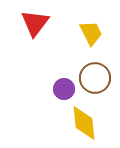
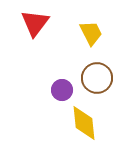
brown circle: moved 2 px right
purple circle: moved 2 px left, 1 px down
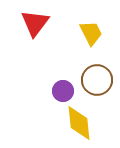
brown circle: moved 2 px down
purple circle: moved 1 px right, 1 px down
yellow diamond: moved 5 px left
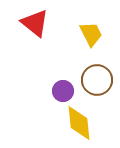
red triangle: rotated 28 degrees counterclockwise
yellow trapezoid: moved 1 px down
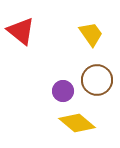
red triangle: moved 14 px left, 8 px down
yellow trapezoid: rotated 8 degrees counterclockwise
yellow diamond: moved 2 px left; rotated 45 degrees counterclockwise
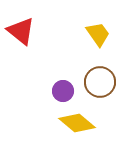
yellow trapezoid: moved 7 px right
brown circle: moved 3 px right, 2 px down
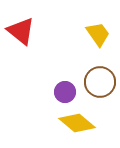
purple circle: moved 2 px right, 1 px down
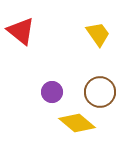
brown circle: moved 10 px down
purple circle: moved 13 px left
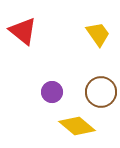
red triangle: moved 2 px right
brown circle: moved 1 px right
yellow diamond: moved 3 px down
